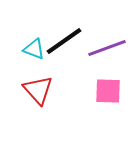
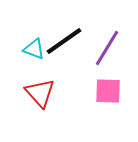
purple line: rotated 39 degrees counterclockwise
red triangle: moved 2 px right, 3 px down
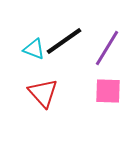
red triangle: moved 3 px right
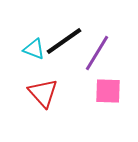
purple line: moved 10 px left, 5 px down
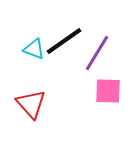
red triangle: moved 12 px left, 11 px down
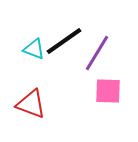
red triangle: rotated 28 degrees counterclockwise
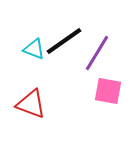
pink square: rotated 8 degrees clockwise
